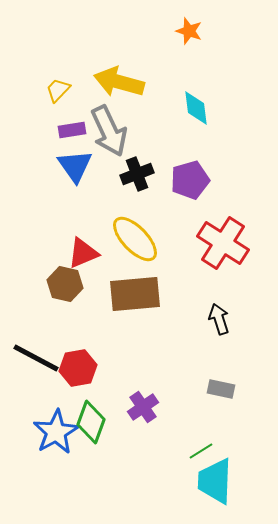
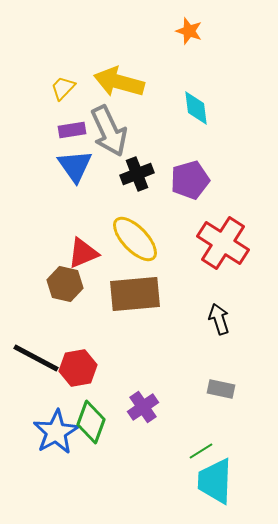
yellow trapezoid: moved 5 px right, 2 px up
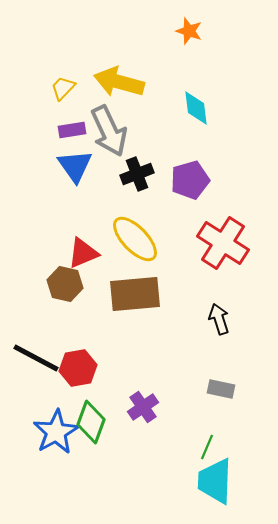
green line: moved 6 px right, 4 px up; rotated 35 degrees counterclockwise
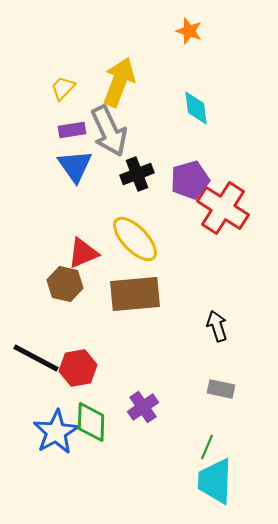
yellow arrow: rotated 96 degrees clockwise
red cross: moved 35 px up
black arrow: moved 2 px left, 7 px down
green diamond: rotated 18 degrees counterclockwise
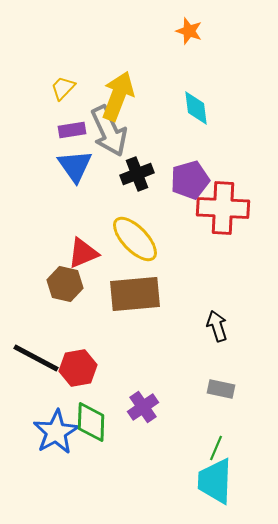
yellow arrow: moved 1 px left, 14 px down
red cross: rotated 30 degrees counterclockwise
green line: moved 9 px right, 1 px down
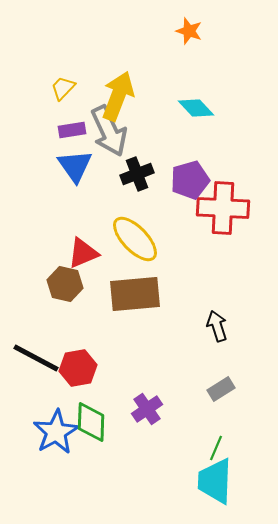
cyan diamond: rotated 36 degrees counterclockwise
gray rectangle: rotated 44 degrees counterclockwise
purple cross: moved 4 px right, 2 px down
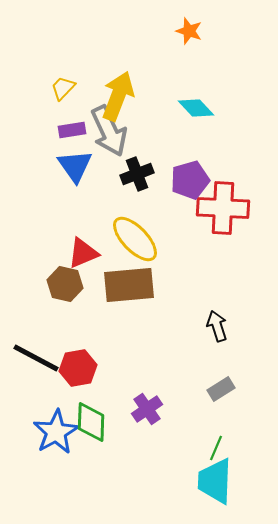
brown rectangle: moved 6 px left, 9 px up
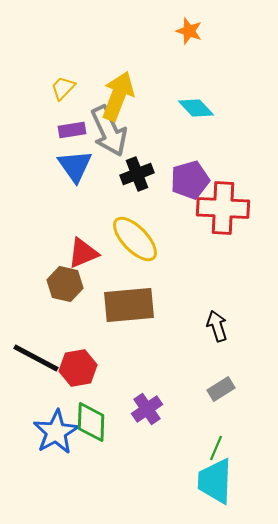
brown rectangle: moved 20 px down
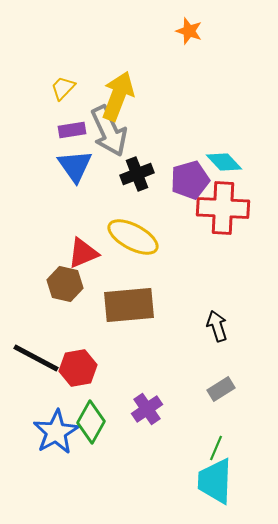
cyan diamond: moved 28 px right, 54 px down
yellow ellipse: moved 2 px left, 2 px up; rotated 18 degrees counterclockwise
green diamond: rotated 27 degrees clockwise
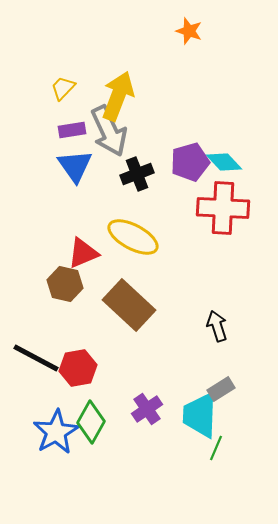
purple pentagon: moved 18 px up
brown rectangle: rotated 48 degrees clockwise
cyan trapezoid: moved 15 px left, 66 px up
